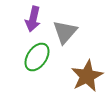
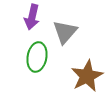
purple arrow: moved 1 px left, 2 px up
green ellipse: rotated 24 degrees counterclockwise
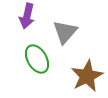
purple arrow: moved 5 px left, 1 px up
green ellipse: moved 2 px down; rotated 40 degrees counterclockwise
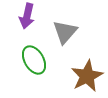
green ellipse: moved 3 px left, 1 px down
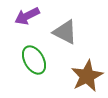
purple arrow: rotated 50 degrees clockwise
gray triangle: rotated 44 degrees counterclockwise
